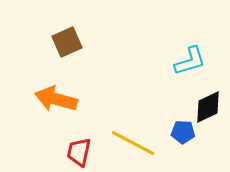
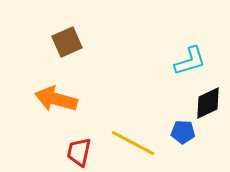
black diamond: moved 4 px up
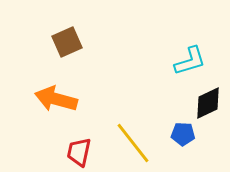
blue pentagon: moved 2 px down
yellow line: rotated 24 degrees clockwise
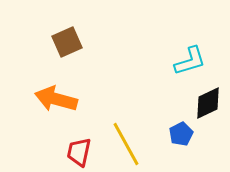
blue pentagon: moved 2 px left; rotated 30 degrees counterclockwise
yellow line: moved 7 px left, 1 px down; rotated 9 degrees clockwise
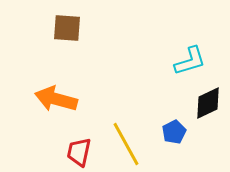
brown square: moved 14 px up; rotated 28 degrees clockwise
blue pentagon: moved 7 px left, 2 px up
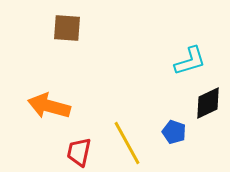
orange arrow: moved 7 px left, 7 px down
blue pentagon: rotated 25 degrees counterclockwise
yellow line: moved 1 px right, 1 px up
